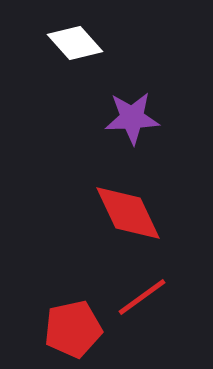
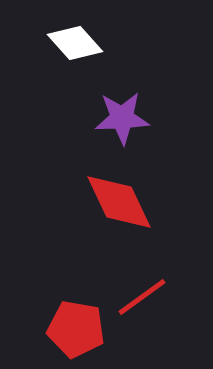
purple star: moved 10 px left
red diamond: moved 9 px left, 11 px up
red pentagon: moved 3 px right; rotated 22 degrees clockwise
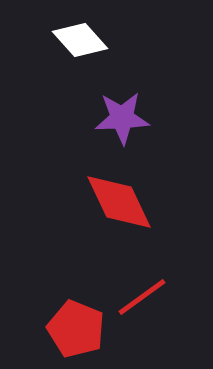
white diamond: moved 5 px right, 3 px up
red pentagon: rotated 12 degrees clockwise
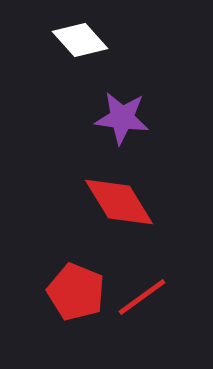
purple star: rotated 10 degrees clockwise
red diamond: rotated 6 degrees counterclockwise
red pentagon: moved 37 px up
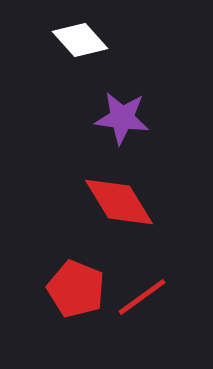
red pentagon: moved 3 px up
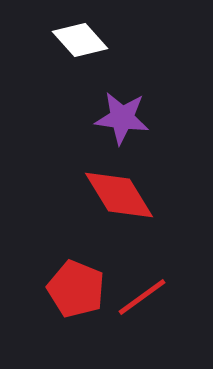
red diamond: moved 7 px up
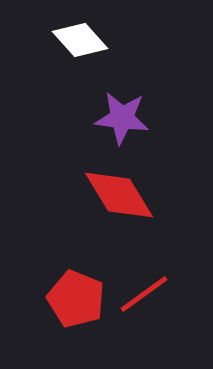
red pentagon: moved 10 px down
red line: moved 2 px right, 3 px up
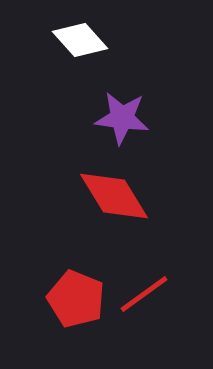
red diamond: moved 5 px left, 1 px down
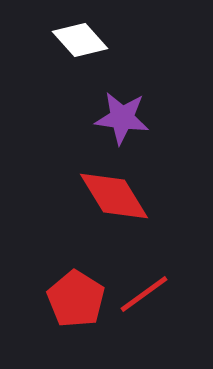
red pentagon: rotated 10 degrees clockwise
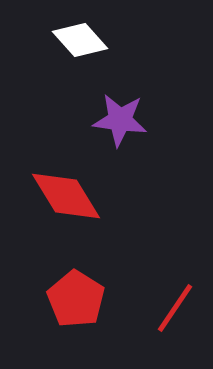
purple star: moved 2 px left, 2 px down
red diamond: moved 48 px left
red line: moved 31 px right, 14 px down; rotated 20 degrees counterclockwise
